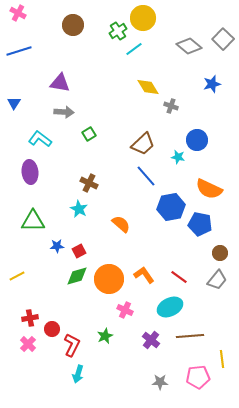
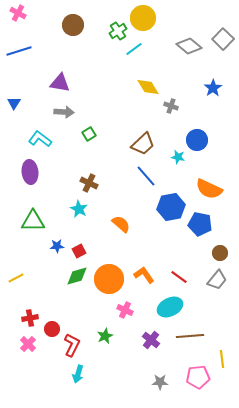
blue star at (212, 84): moved 1 px right, 4 px down; rotated 18 degrees counterclockwise
yellow line at (17, 276): moved 1 px left, 2 px down
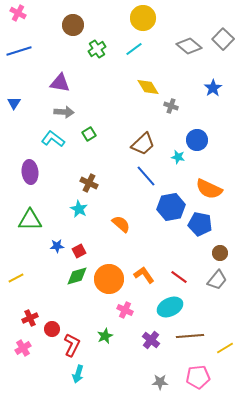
green cross at (118, 31): moved 21 px left, 18 px down
cyan L-shape at (40, 139): moved 13 px right
green triangle at (33, 221): moved 3 px left, 1 px up
red cross at (30, 318): rotated 14 degrees counterclockwise
pink cross at (28, 344): moved 5 px left, 4 px down; rotated 14 degrees clockwise
yellow line at (222, 359): moved 3 px right, 11 px up; rotated 66 degrees clockwise
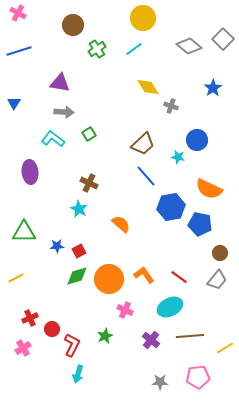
green triangle at (30, 220): moved 6 px left, 12 px down
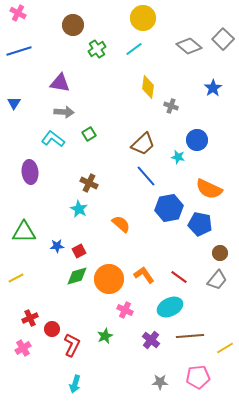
yellow diamond at (148, 87): rotated 40 degrees clockwise
blue hexagon at (171, 207): moved 2 px left, 1 px down
cyan arrow at (78, 374): moved 3 px left, 10 px down
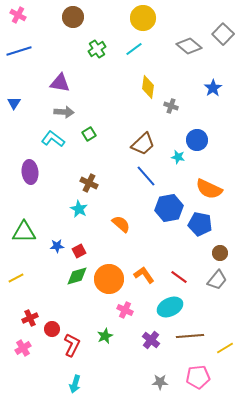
pink cross at (18, 13): moved 2 px down
brown circle at (73, 25): moved 8 px up
gray square at (223, 39): moved 5 px up
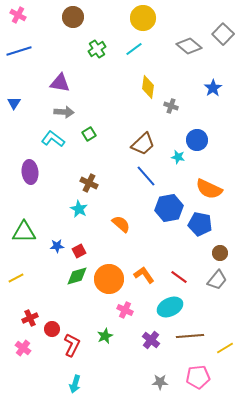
pink cross at (23, 348): rotated 21 degrees counterclockwise
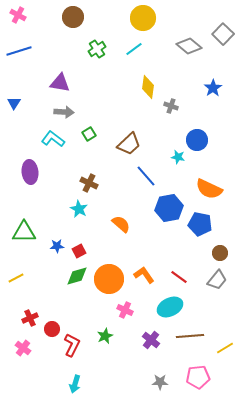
brown trapezoid at (143, 144): moved 14 px left
